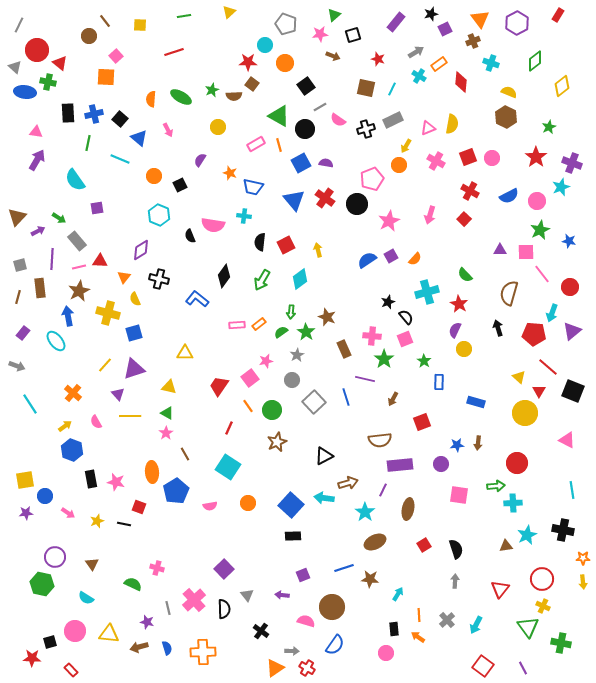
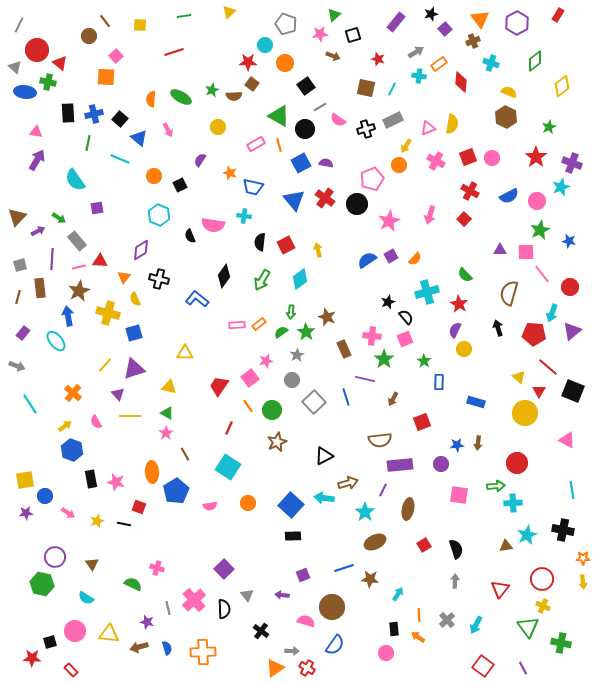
purple square at (445, 29): rotated 16 degrees counterclockwise
cyan cross at (419, 76): rotated 24 degrees counterclockwise
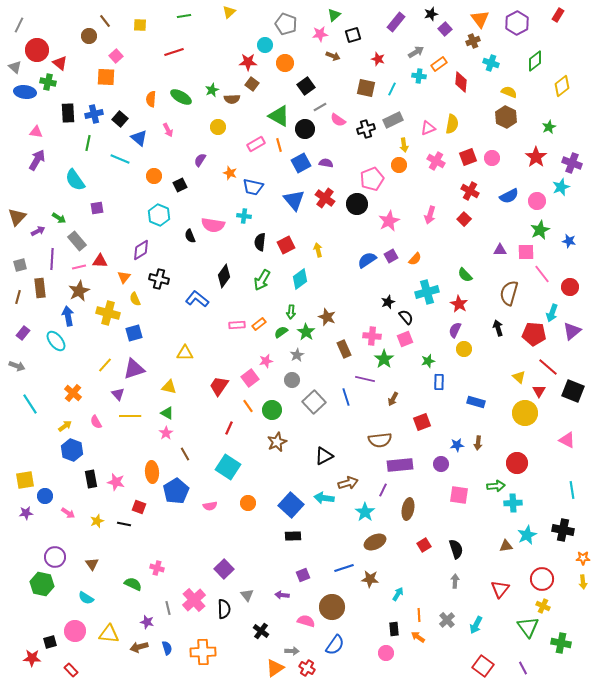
brown semicircle at (234, 96): moved 2 px left, 3 px down
yellow arrow at (406, 146): moved 2 px left, 1 px up; rotated 40 degrees counterclockwise
green star at (424, 361): moved 4 px right; rotated 24 degrees clockwise
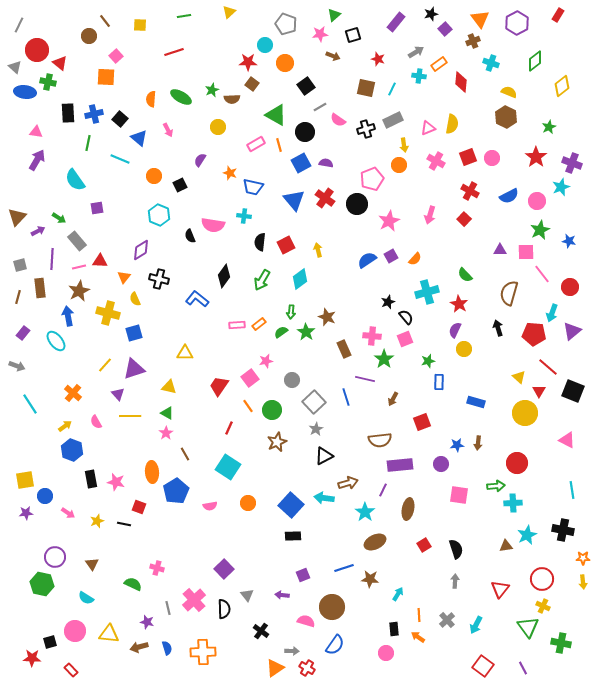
green triangle at (279, 116): moved 3 px left, 1 px up
black circle at (305, 129): moved 3 px down
gray star at (297, 355): moved 19 px right, 74 px down
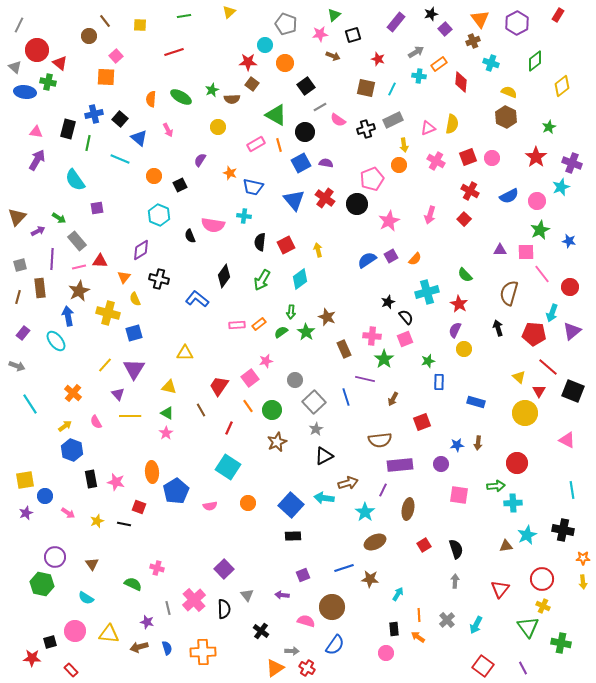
black rectangle at (68, 113): moved 16 px down; rotated 18 degrees clockwise
purple triangle at (134, 369): rotated 40 degrees counterclockwise
gray circle at (292, 380): moved 3 px right
brown line at (185, 454): moved 16 px right, 44 px up
purple star at (26, 513): rotated 16 degrees counterclockwise
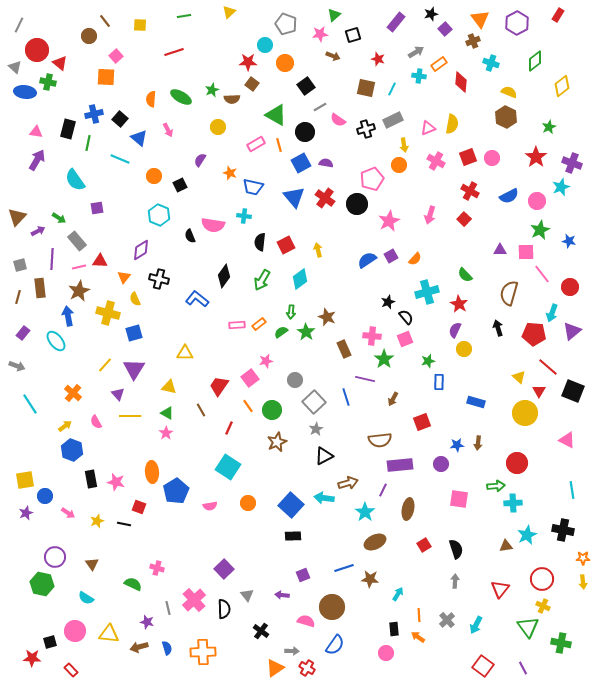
blue triangle at (294, 200): moved 3 px up
pink square at (459, 495): moved 4 px down
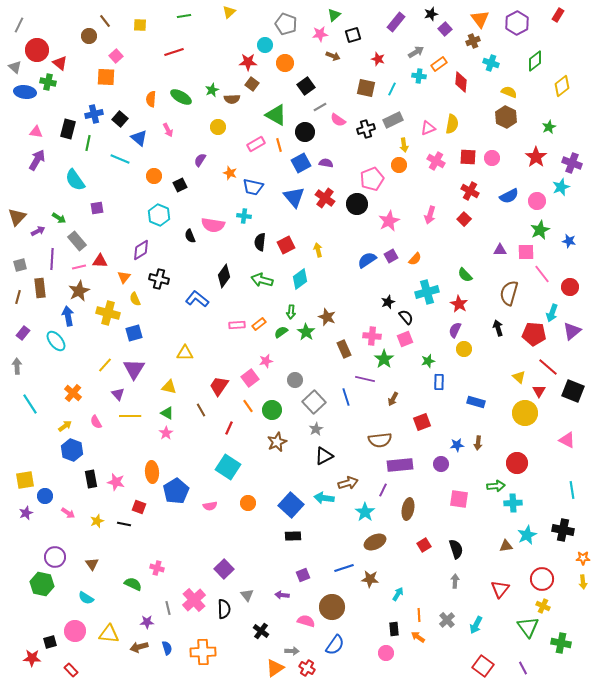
red square at (468, 157): rotated 24 degrees clockwise
green arrow at (262, 280): rotated 75 degrees clockwise
gray arrow at (17, 366): rotated 112 degrees counterclockwise
purple star at (147, 622): rotated 16 degrees counterclockwise
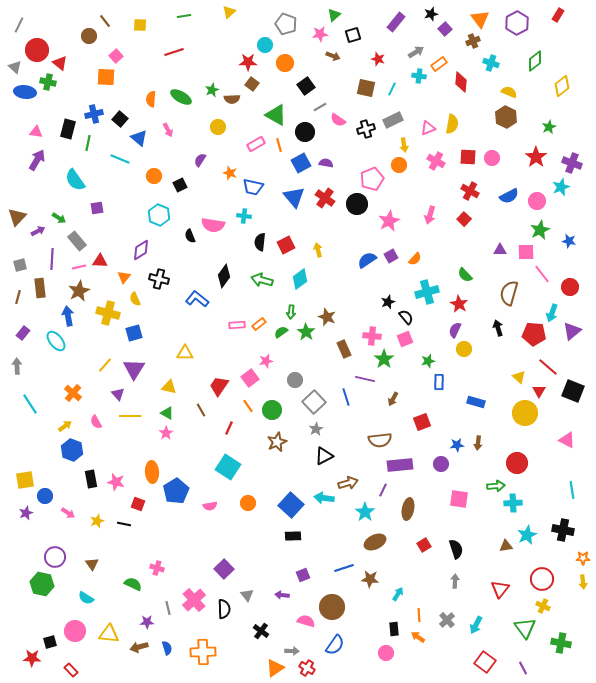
red square at (139, 507): moved 1 px left, 3 px up
green triangle at (528, 627): moved 3 px left, 1 px down
red square at (483, 666): moved 2 px right, 4 px up
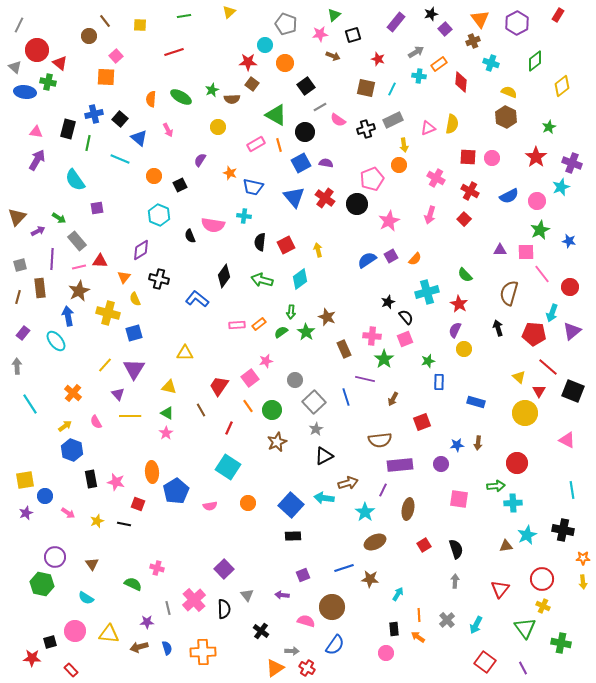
pink cross at (436, 161): moved 17 px down
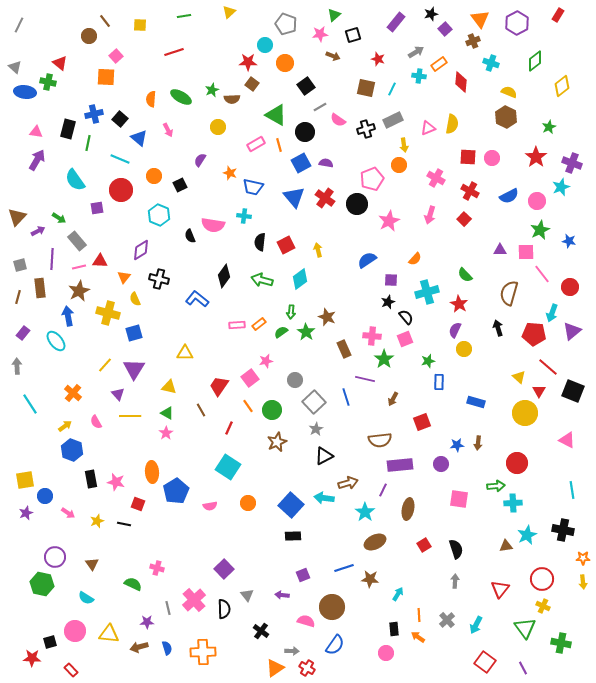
red circle at (37, 50): moved 84 px right, 140 px down
purple square at (391, 256): moved 24 px down; rotated 32 degrees clockwise
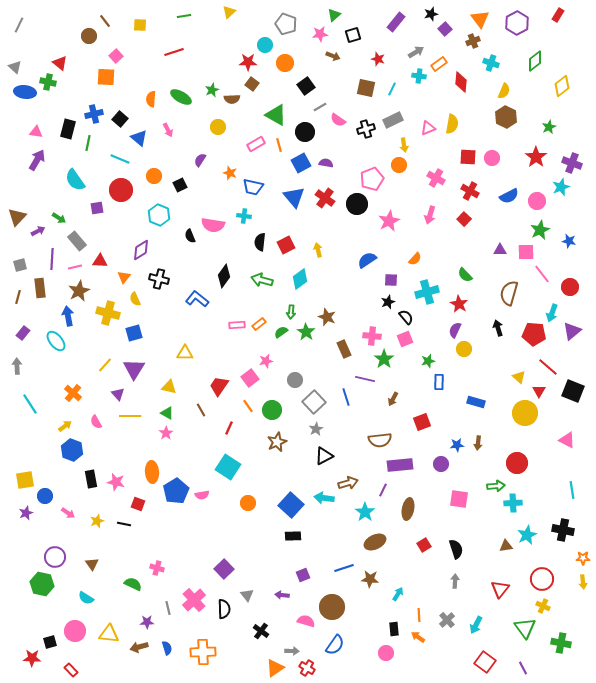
yellow semicircle at (509, 92): moved 5 px left, 1 px up; rotated 91 degrees clockwise
pink line at (79, 267): moved 4 px left
pink semicircle at (210, 506): moved 8 px left, 11 px up
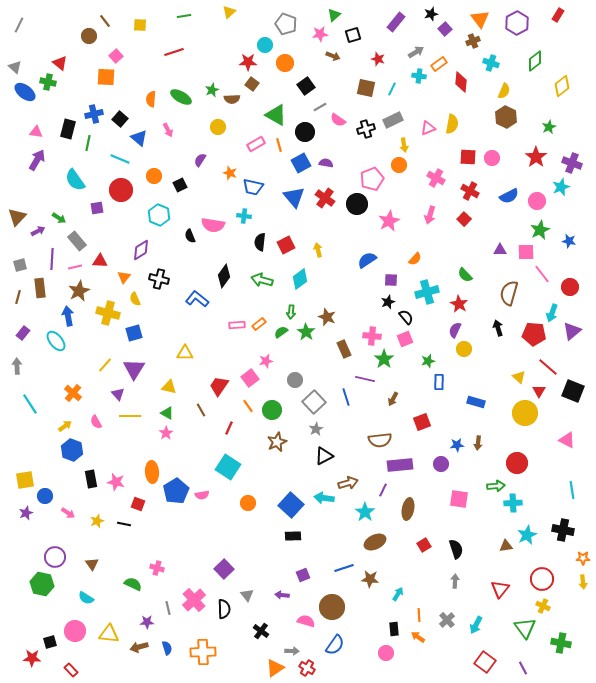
blue ellipse at (25, 92): rotated 30 degrees clockwise
